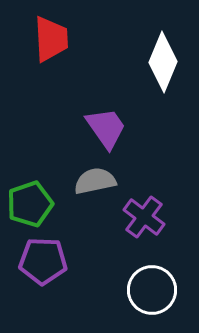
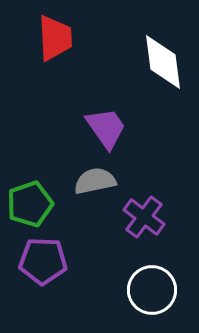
red trapezoid: moved 4 px right, 1 px up
white diamond: rotated 30 degrees counterclockwise
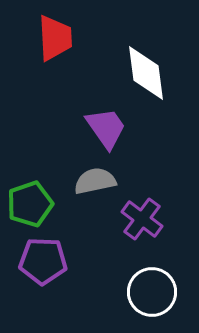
white diamond: moved 17 px left, 11 px down
purple cross: moved 2 px left, 2 px down
white circle: moved 2 px down
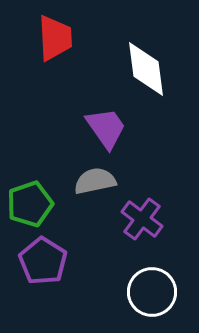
white diamond: moved 4 px up
purple pentagon: rotated 30 degrees clockwise
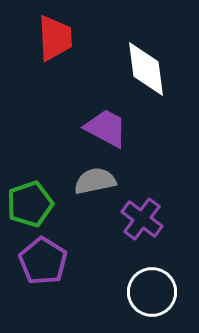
purple trapezoid: rotated 27 degrees counterclockwise
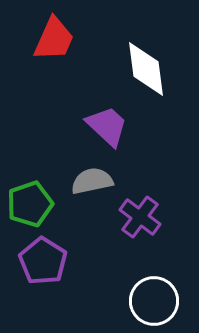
red trapezoid: moved 1 px left, 1 px down; rotated 27 degrees clockwise
purple trapezoid: moved 1 px right, 2 px up; rotated 15 degrees clockwise
gray semicircle: moved 3 px left
purple cross: moved 2 px left, 2 px up
white circle: moved 2 px right, 9 px down
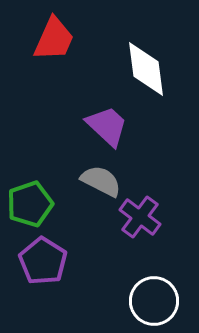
gray semicircle: moved 9 px right; rotated 39 degrees clockwise
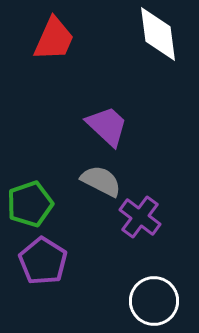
white diamond: moved 12 px right, 35 px up
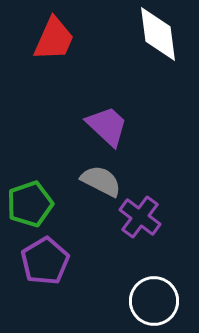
purple pentagon: moved 2 px right; rotated 9 degrees clockwise
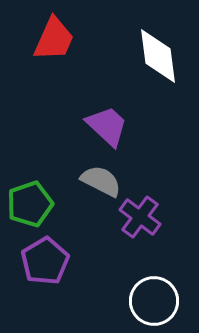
white diamond: moved 22 px down
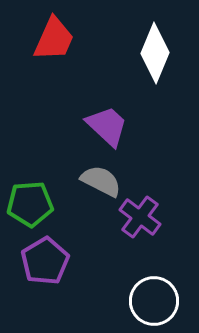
white diamond: moved 3 px left, 3 px up; rotated 30 degrees clockwise
green pentagon: rotated 15 degrees clockwise
